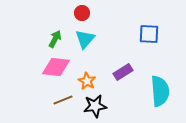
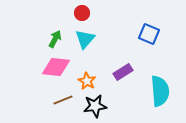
blue square: rotated 20 degrees clockwise
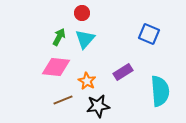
green arrow: moved 4 px right, 2 px up
black star: moved 3 px right
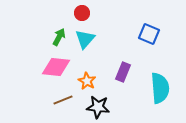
purple rectangle: rotated 36 degrees counterclockwise
cyan semicircle: moved 3 px up
black star: moved 1 px down; rotated 15 degrees clockwise
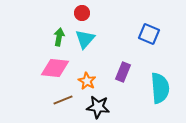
green arrow: rotated 18 degrees counterclockwise
pink diamond: moved 1 px left, 1 px down
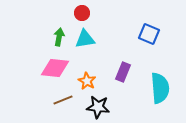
cyan triangle: rotated 40 degrees clockwise
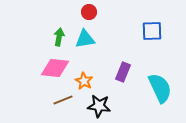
red circle: moved 7 px right, 1 px up
blue square: moved 3 px right, 3 px up; rotated 25 degrees counterclockwise
orange star: moved 3 px left
cyan semicircle: rotated 20 degrees counterclockwise
black star: moved 1 px right, 1 px up
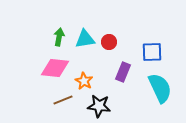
red circle: moved 20 px right, 30 px down
blue square: moved 21 px down
